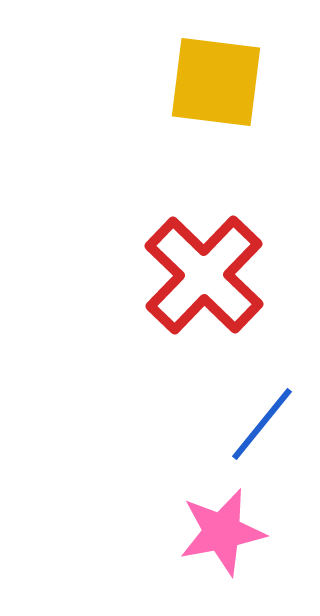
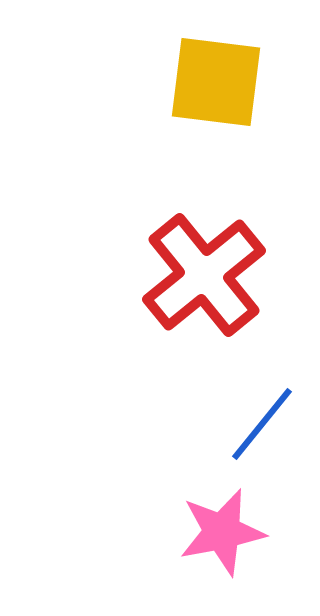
red cross: rotated 7 degrees clockwise
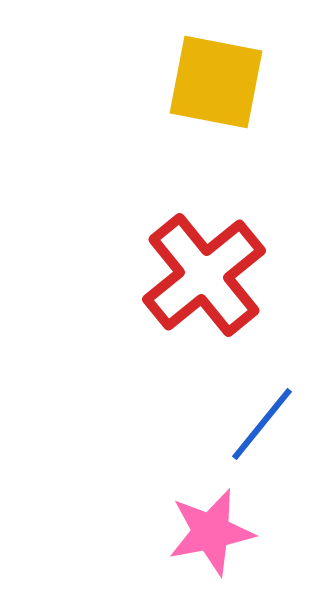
yellow square: rotated 4 degrees clockwise
pink star: moved 11 px left
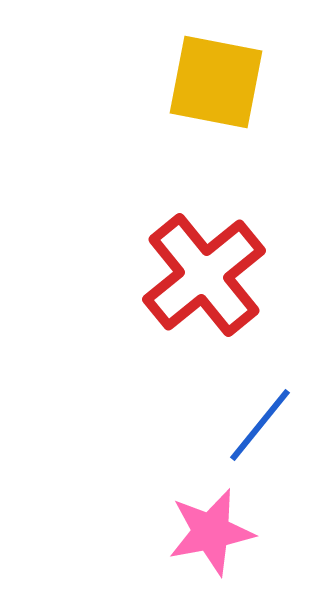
blue line: moved 2 px left, 1 px down
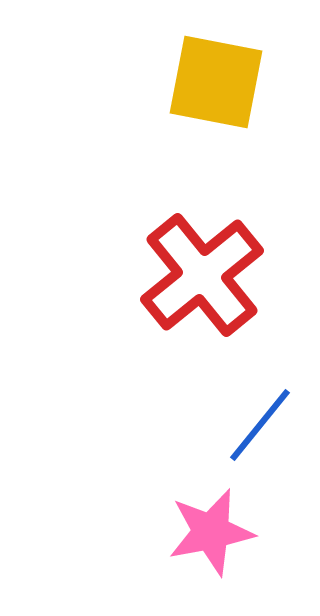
red cross: moved 2 px left
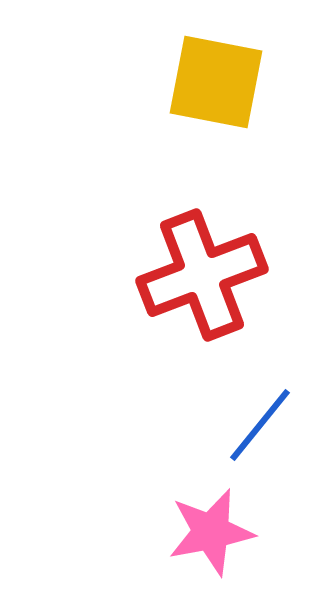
red cross: rotated 18 degrees clockwise
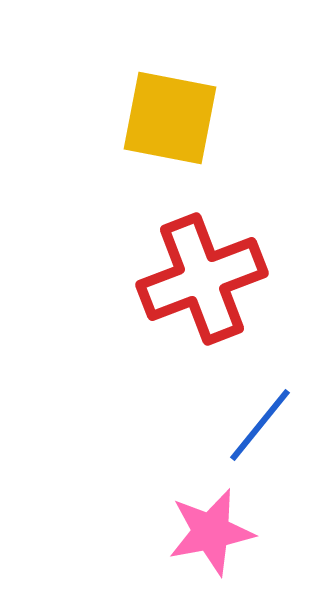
yellow square: moved 46 px left, 36 px down
red cross: moved 4 px down
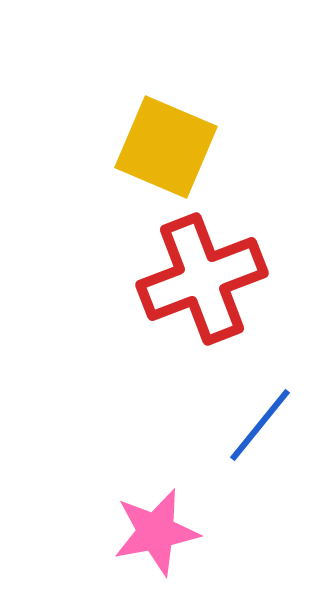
yellow square: moved 4 px left, 29 px down; rotated 12 degrees clockwise
pink star: moved 55 px left
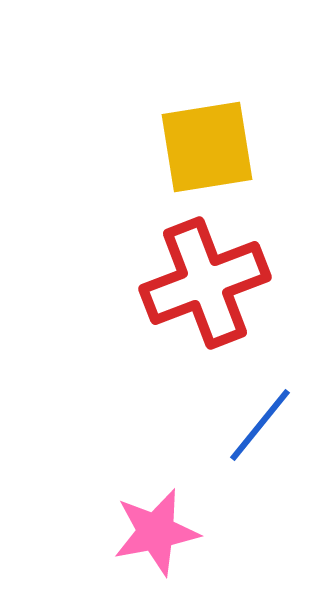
yellow square: moved 41 px right; rotated 32 degrees counterclockwise
red cross: moved 3 px right, 4 px down
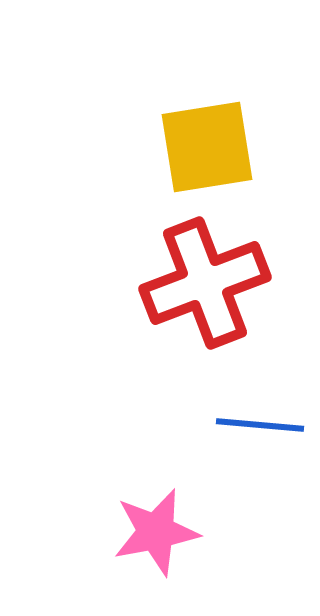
blue line: rotated 56 degrees clockwise
